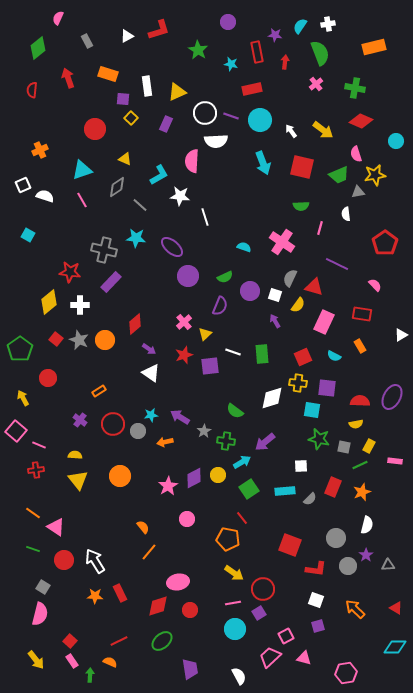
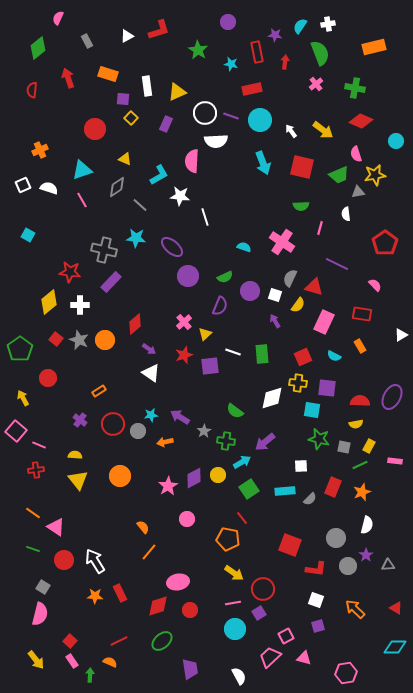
white semicircle at (45, 196): moved 4 px right, 8 px up
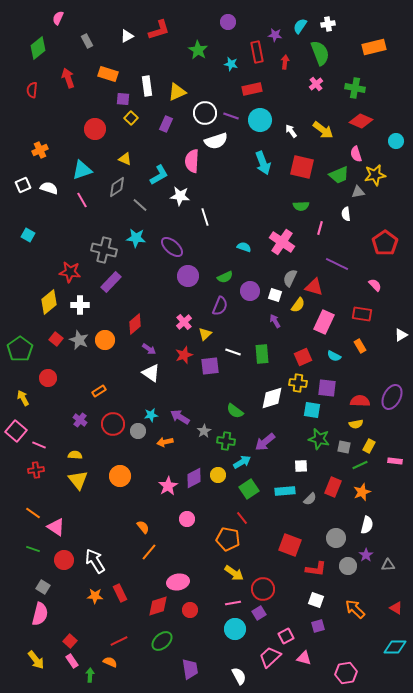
white semicircle at (216, 141): rotated 15 degrees counterclockwise
